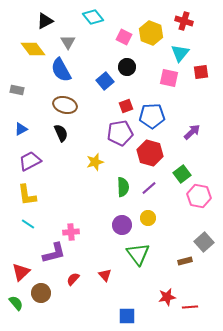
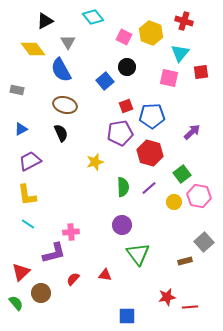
yellow circle at (148, 218): moved 26 px right, 16 px up
red triangle at (105, 275): rotated 40 degrees counterclockwise
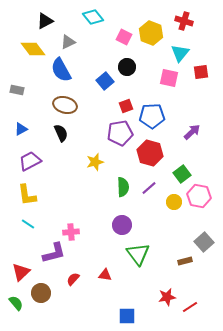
gray triangle at (68, 42): rotated 35 degrees clockwise
red line at (190, 307): rotated 28 degrees counterclockwise
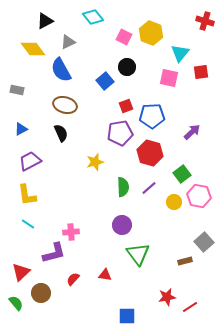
red cross at (184, 21): moved 21 px right
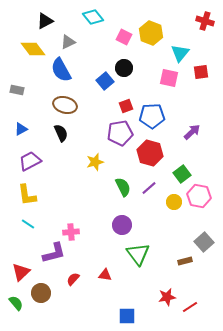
black circle at (127, 67): moved 3 px left, 1 px down
green semicircle at (123, 187): rotated 24 degrees counterclockwise
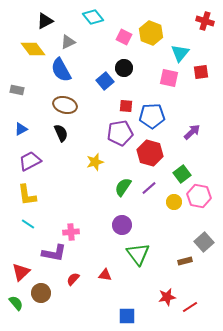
red square at (126, 106): rotated 24 degrees clockwise
green semicircle at (123, 187): rotated 120 degrees counterclockwise
purple L-shape at (54, 253): rotated 25 degrees clockwise
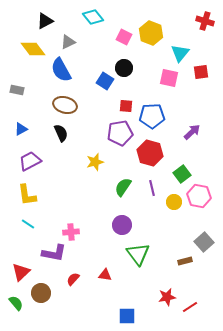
blue square at (105, 81): rotated 18 degrees counterclockwise
purple line at (149, 188): moved 3 px right; rotated 63 degrees counterclockwise
